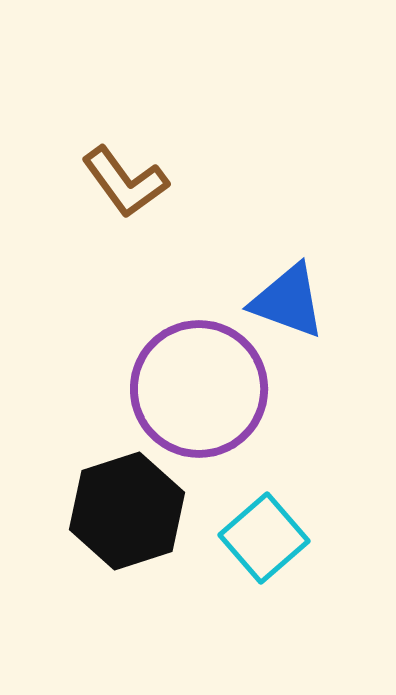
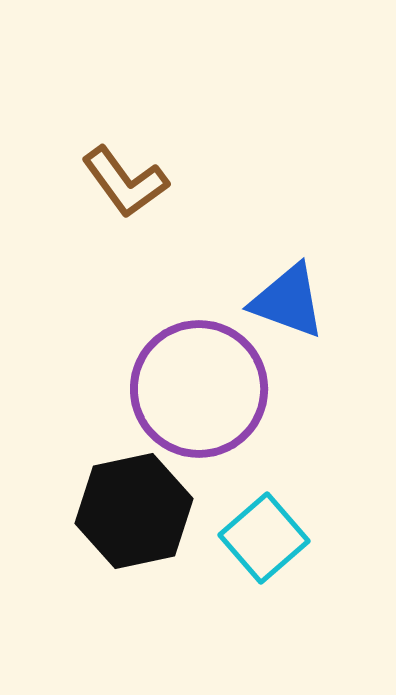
black hexagon: moved 7 px right; rotated 6 degrees clockwise
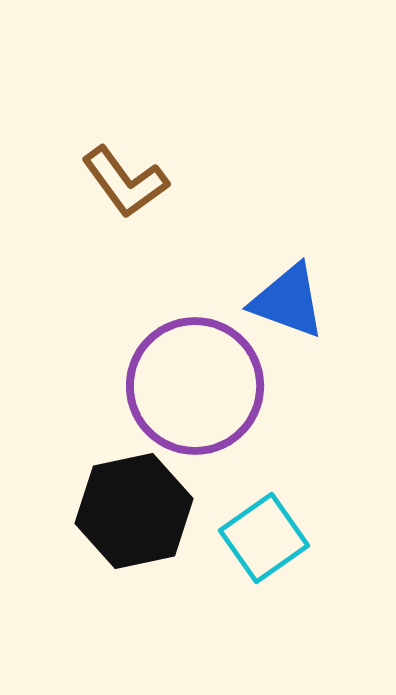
purple circle: moved 4 px left, 3 px up
cyan square: rotated 6 degrees clockwise
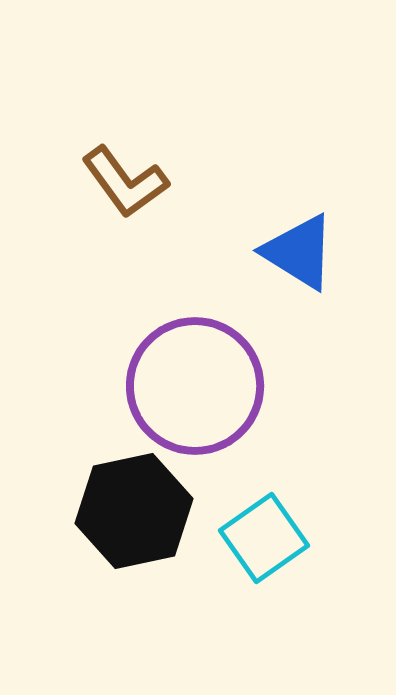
blue triangle: moved 11 px right, 49 px up; rotated 12 degrees clockwise
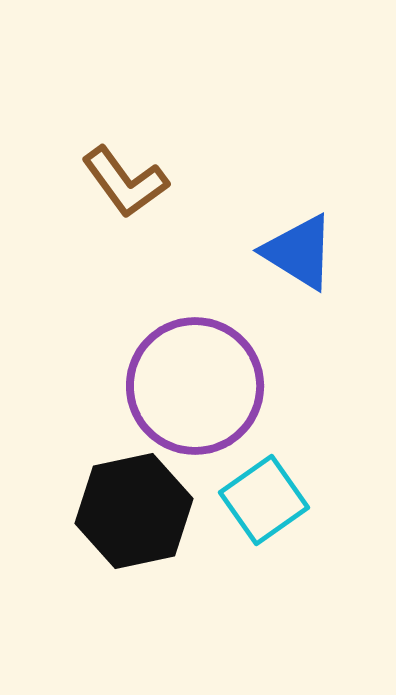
cyan square: moved 38 px up
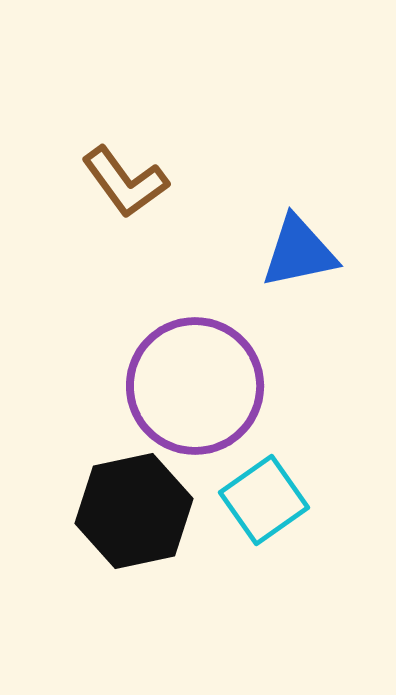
blue triangle: rotated 44 degrees counterclockwise
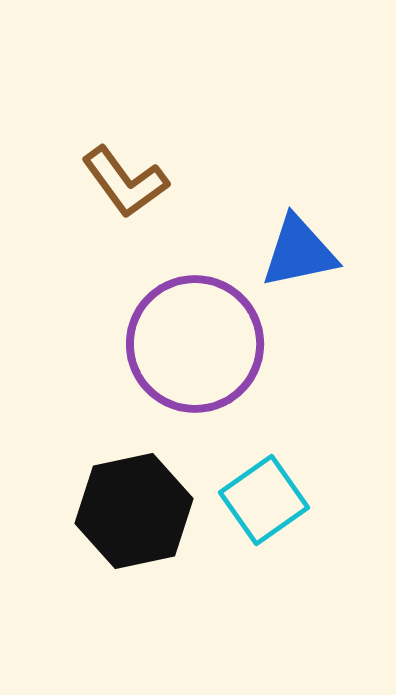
purple circle: moved 42 px up
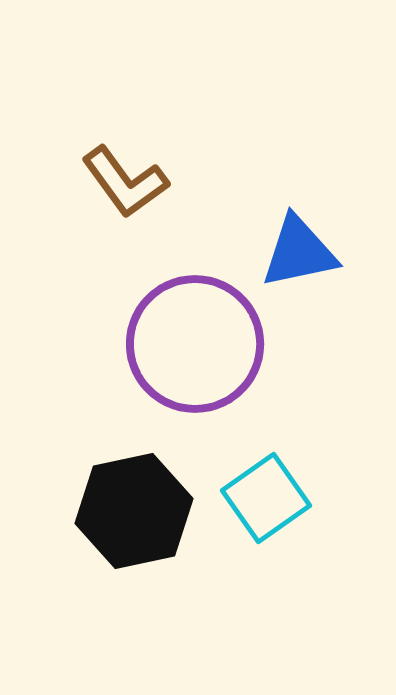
cyan square: moved 2 px right, 2 px up
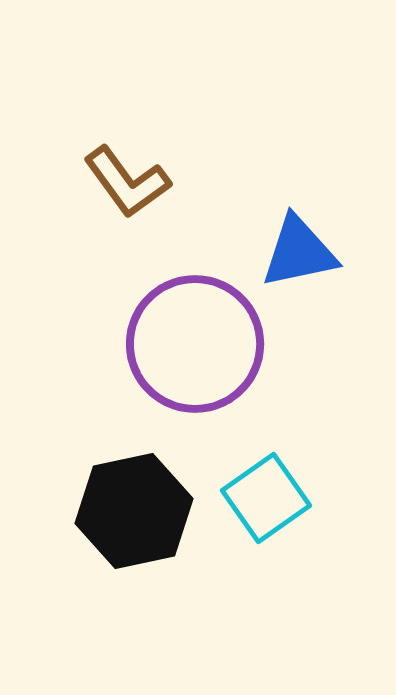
brown L-shape: moved 2 px right
